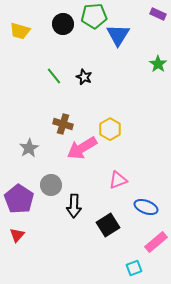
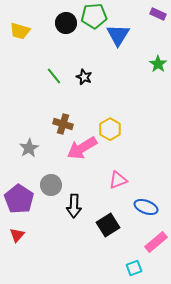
black circle: moved 3 px right, 1 px up
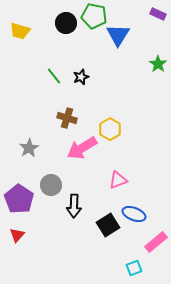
green pentagon: rotated 15 degrees clockwise
black star: moved 3 px left; rotated 28 degrees clockwise
brown cross: moved 4 px right, 6 px up
blue ellipse: moved 12 px left, 7 px down
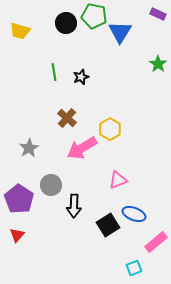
blue triangle: moved 2 px right, 3 px up
green line: moved 4 px up; rotated 30 degrees clockwise
brown cross: rotated 24 degrees clockwise
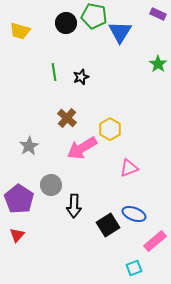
gray star: moved 2 px up
pink triangle: moved 11 px right, 12 px up
pink rectangle: moved 1 px left, 1 px up
